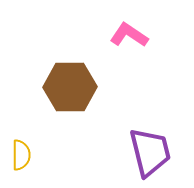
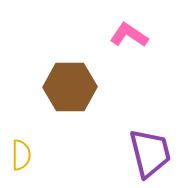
purple trapezoid: moved 1 px down
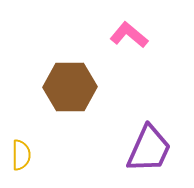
pink L-shape: rotated 6 degrees clockwise
purple trapezoid: moved 1 px left, 4 px up; rotated 38 degrees clockwise
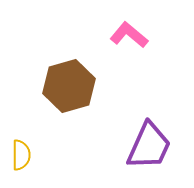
brown hexagon: moved 1 px left, 1 px up; rotated 15 degrees counterclockwise
purple trapezoid: moved 3 px up
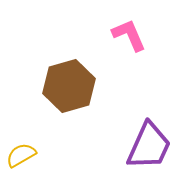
pink L-shape: rotated 27 degrees clockwise
yellow semicircle: rotated 120 degrees counterclockwise
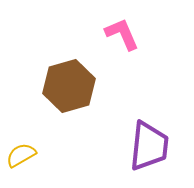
pink L-shape: moved 7 px left, 1 px up
purple trapezoid: rotated 18 degrees counterclockwise
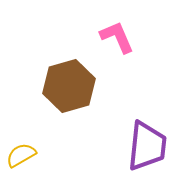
pink L-shape: moved 5 px left, 3 px down
purple trapezoid: moved 2 px left
